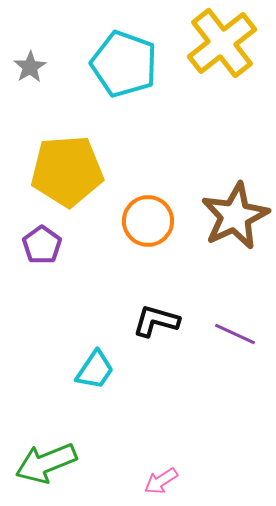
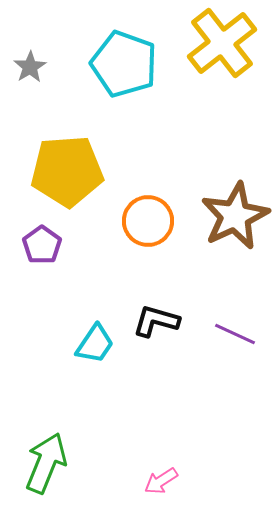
cyan trapezoid: moved 26 px up
green arrow: rotated 134 degrees clockwise
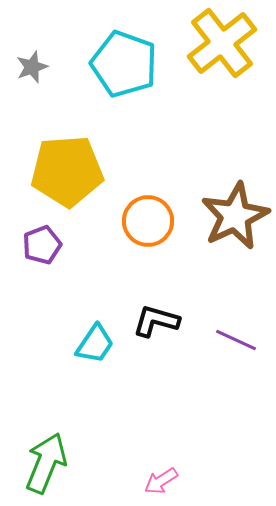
gray star: moved 2 px right; rotated 12 degrees clockwise
purple pentagon: rotated 15 degrees clockwise
purple line: moved 1 px right, 6 px down
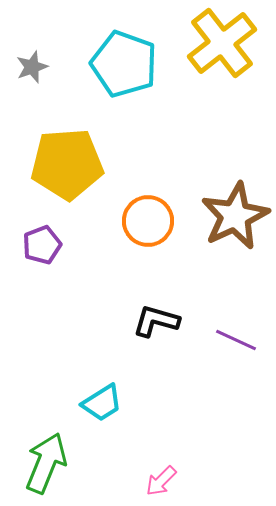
yellow pentagon: moved 7 px up
cyan trapezoid: moved 7 px right, 59 px down; rotated 24 degrees clockwise
pink arrow: rotated 12 degrees counterclockwise
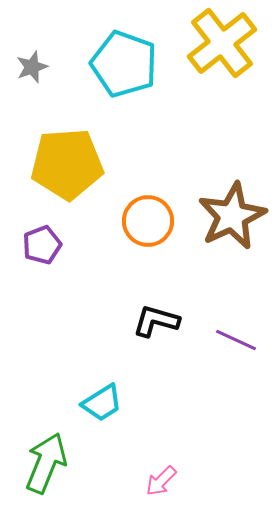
brown star: moved 3 px left
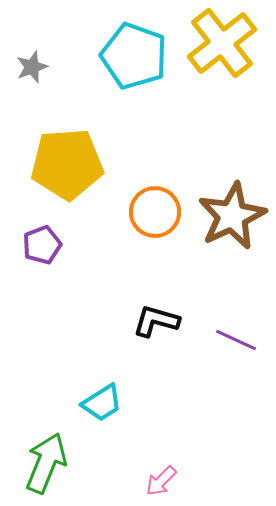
cyan pentagon: moved 10 px right, 8 px up
orange circle: moved 7 px right, 9 px up
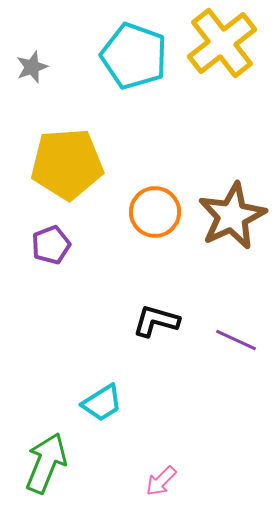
purple pentagon: moved 9 px right
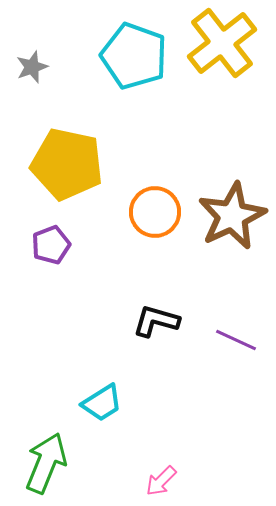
yellow pentagon: rotated 16 degrees clockwise
